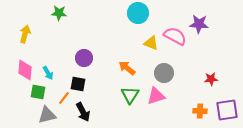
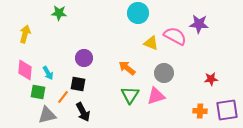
orange line: moved 1 px left, 1 px up
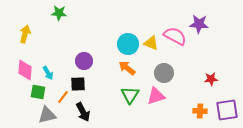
cyan circle: moved 10 px left, 31 px down
purple circle: moved 3 px down
black square: rotated 14 degrees counterclockwise
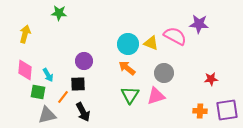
cyan arrow: moved 2 px down
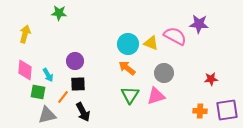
purple circle: moved 9 px left
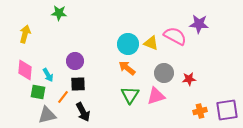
red star: moved 22 px left
orange cross: rotated 16 degrees counterclockwise
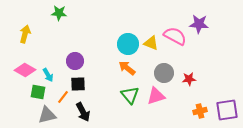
pink diamond: rotated 65 degrees counterclockwise
green triangle: rotated 12 degrees counterclockwise
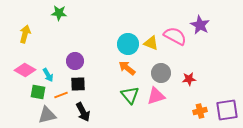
purple star: moved 1 px right, 1 px down; rotated 24 degrees clockwise
gray circle: moved 3 px left
orange line: moved 2 px left, 2 px up; rotated 32 degrees clockwise
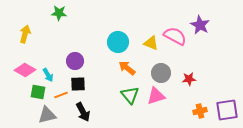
cyan circle: moved 10 px left, 2 px up
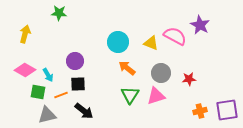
green triangle: rotated 12 degrees clockwise
black arrow: moved 1 px right, 1 px up; rotated 24 degrees counterclockwise
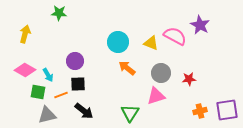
green triangle: moved 18 px down
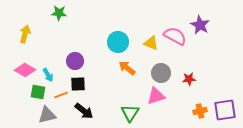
purple square: moved 2 px left
